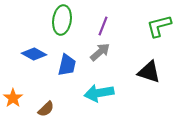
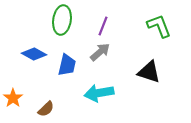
green L-shape: rotated 84 degrees clockwise
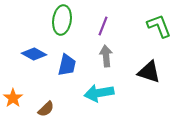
gray arrow: moved 6 px right, 4 px down; rotated 55 degrees counterclockwise
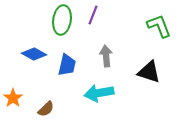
purple line: moved 10 px left, 11 px up
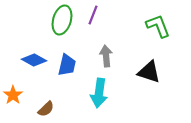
green ellipse: rotated 8 degrees clockwise
green L-shape: moved 1 px left
blue diamond: moved 6 px down
cyan arrow: rotated 72 degrees counterclockwise
orange star: moved 3 px up
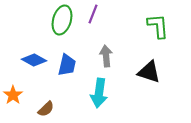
purple line: moved 1 px up
green L-shape: rotated 16 degrees clockwise
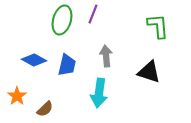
orange star: moved 4 px right, 1 px down
brown semicircle: moved 1 px left
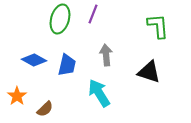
green ellipse: moved 2 px left, 1 px up
gray arrow: moved 1 px up
cyan arrow: rotated 140 degrees clockwise
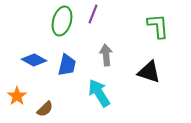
green ellipse: moved 2 px right, 2 px down
